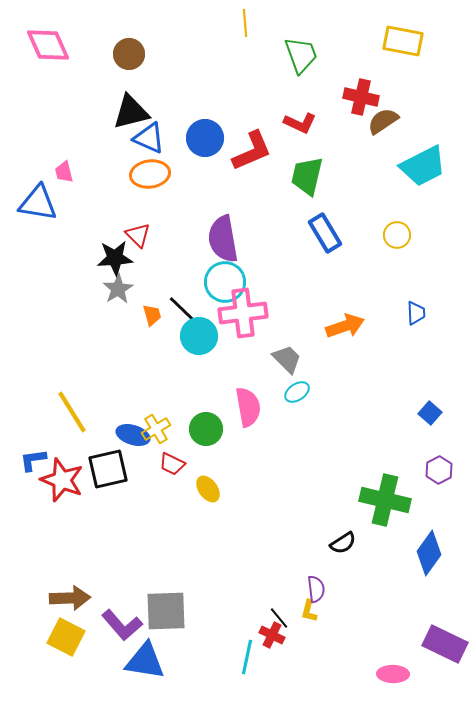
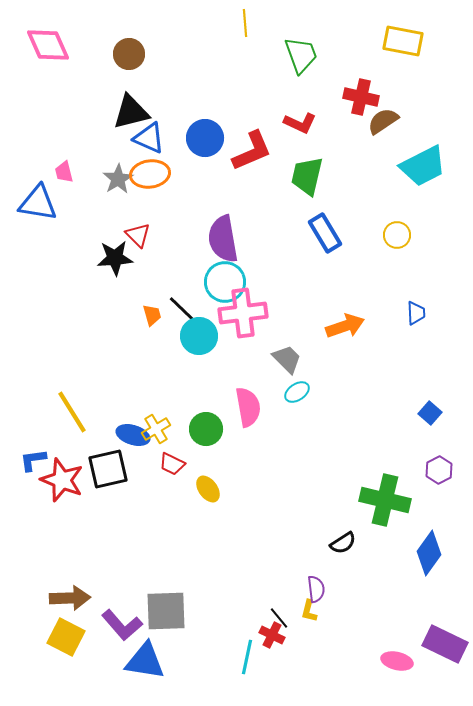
gray star at (118, 289): moved 110 px up
pink ellipse at (393, 674): moved 4 px right, 13 px up; rotated 12 degrees clockwise
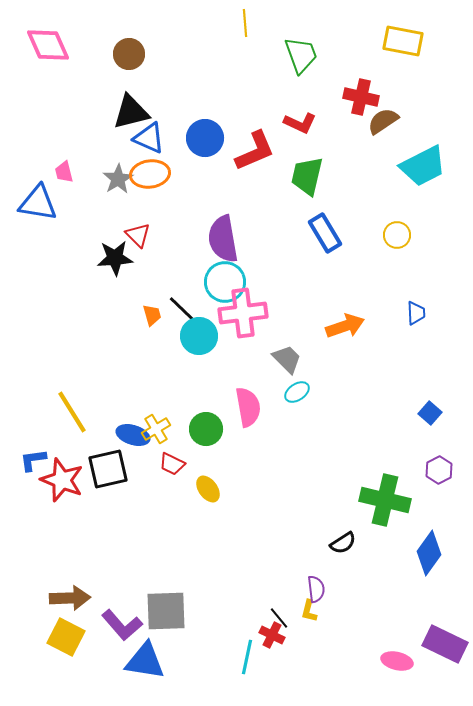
red L-shape at (252, 151): moved 3 px right
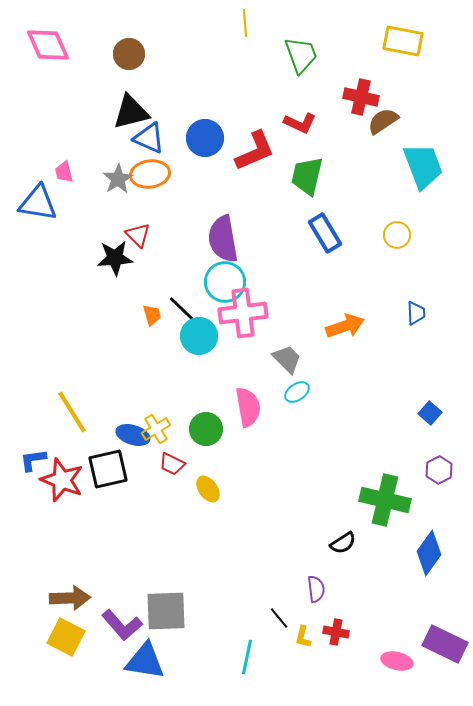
cyan trapezoid at (423, 166): rotated 84 degrees counterclockwise
yellow L-shape at (309, 611): moved 6 px left, 26 px down
red cross at (272, 635): moved 64 px right, 3 px up; rotated 15 degrees counterclockwise
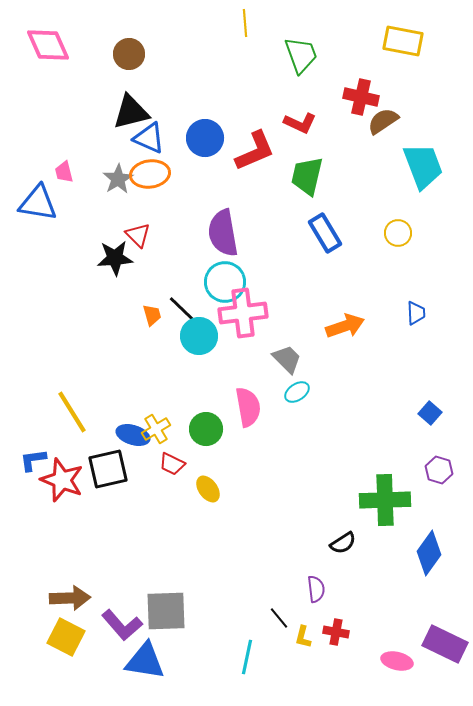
yellow circle at (397, 235): moved 1 px right, 2 px up
purple semicircle at (223, 239): moved 6 px up
purple hexagon at (439, 470): rotated 16 degrees counterclockwise
green cross at (385, 500): rotated 15 degrees counterclockwise
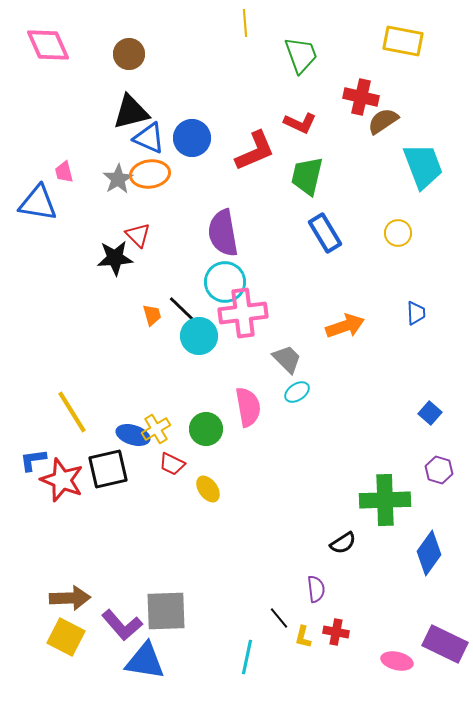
blue circle at (205, 138): moved 13 px left
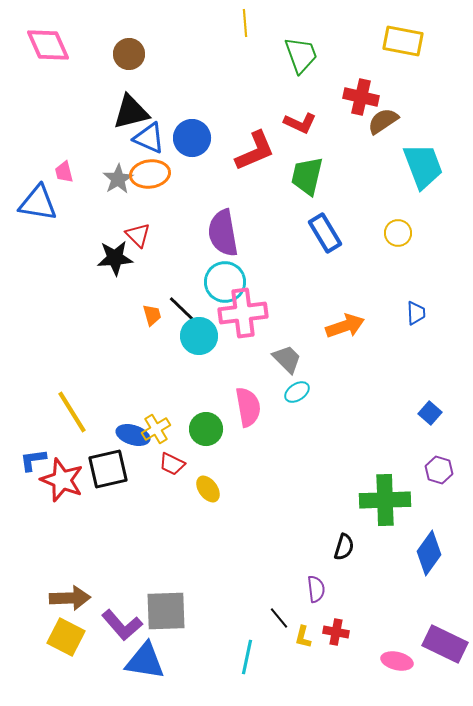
black semicircle at (343, 543): moved 1 px right, 4 px down; rotated 40 degrees counterclockwise
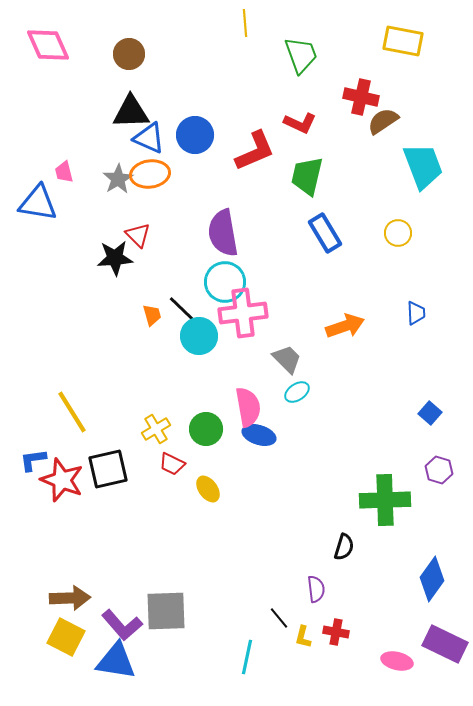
black triangle at (131, 112): rotated 12 degrees clockwise
blue circle at (192, 138): moved 3 px right, 3 px up
blue ellipse at (133, 435): moved 126 px right
blue diamond at (429, 553): moved 3 px right, 26 px down
blue triangle at (145, 661): moved 29 px left
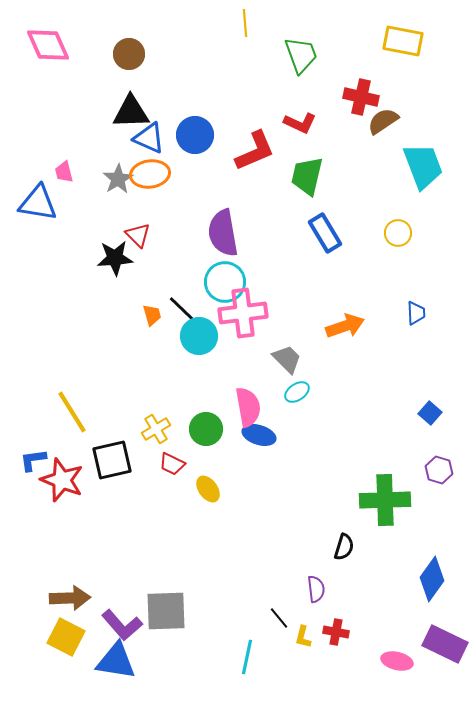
black square at (108, 469): moved 4 px right, 9 px up
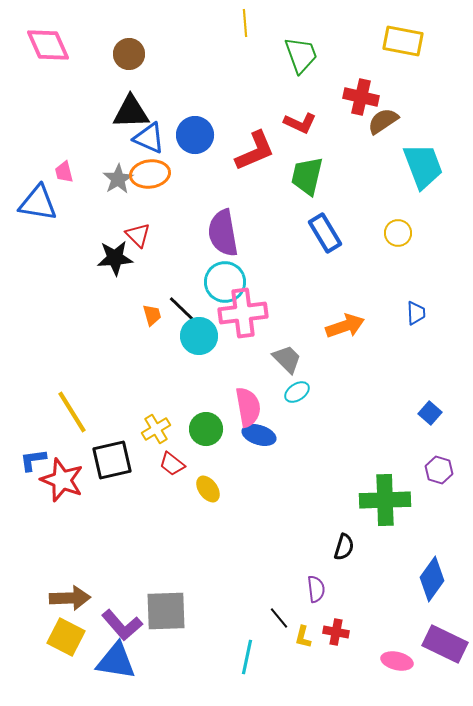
red trapezoid at (172, 464): rotated 12 degrees clockwise
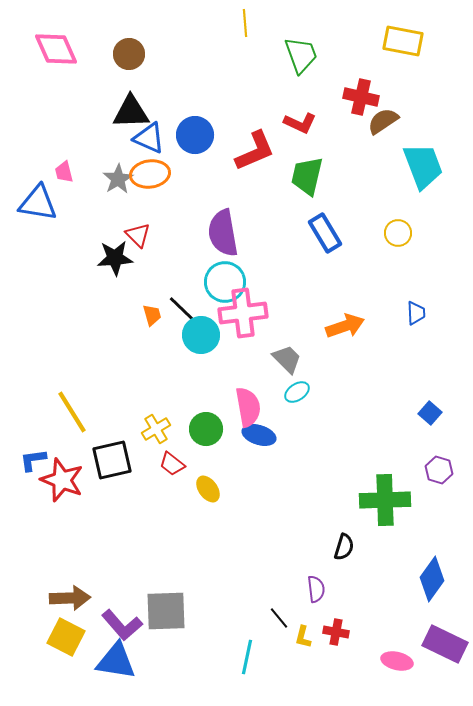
pink diamond at (48, 45): moved 8 px right, 4 px down
cyan circle at (199, 336): moved 2 px right, 1 px up
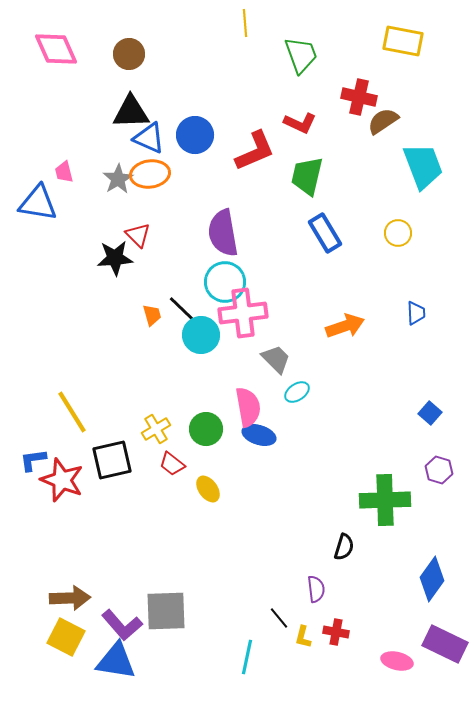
red cross at (361, 97): moved 2 px left
gray trapezoid at (287, 359): moved 11 px left
